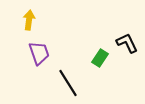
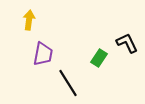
purple trapezoid: moved 4 px right, 1 px down; rotated 30 degrees clockwise
green rectangle: moved 1 px left
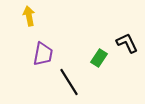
yellow arrow: moved 4 px up; rotated 18 degrees counterclockwise
black line: moved 1 px right, 1 px up
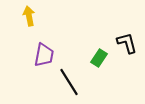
black L-shape: rotated 10 degrees clockwise
purple trapezoid: moved 1 px right, 1 px down
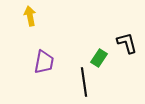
yellow arrow: moved 1 px right
purple trapezoid: moved 7 px down
black line: moved 15 px right; rotated 24 degrees clockwise
